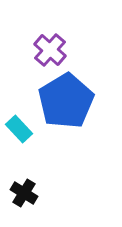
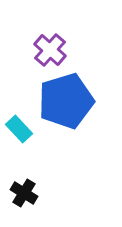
blue pentagon: rotated 14 degrees clockwise
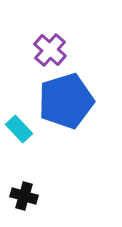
black cross: moved 3 px down; rotated 16 degrees counterclockwise
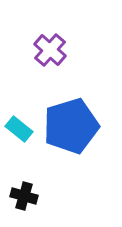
blue pentagon: moved 5 px right, 25 px down
cyan rectangle: rotated 8 degrees counterclockwise
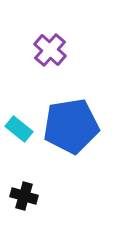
blue pentagon: rotated 8 degrees clockwise
